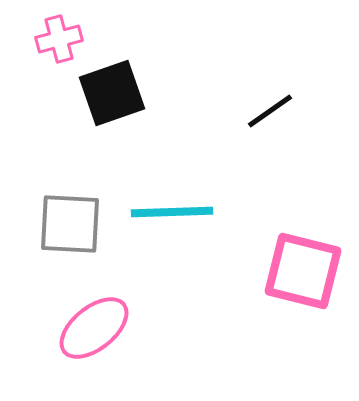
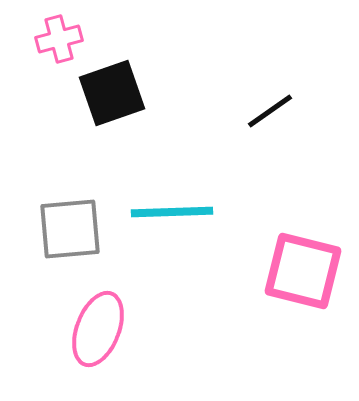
gray square: moved 5 px down; rotated 8 degrees counterclockwise
pink ellipse: moved 4 px right, 1 px down; rotated 30 degrees counterclockwise
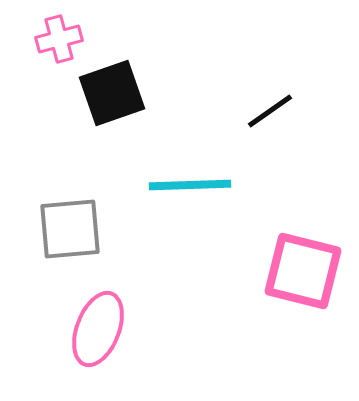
cyan line: moved 18 px right, 27 px up
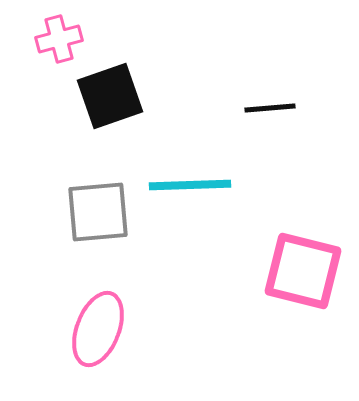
black square: moved 2 px left, 3 px down
black line: moved 3 px up; rotated 30 degrees clockwise
gray square: moved 28 px right, 17 px up
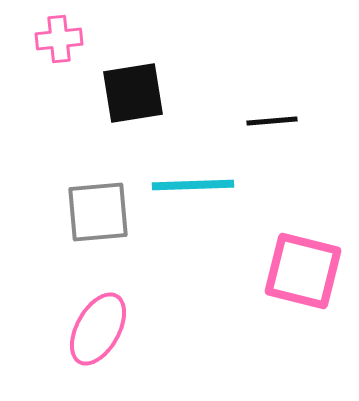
pink cross: rotated 9 degrees clockwise
black square: moved 23 px right, 3 px up; rotated 10 degrees clockwise
black line: moved 2 px right, 13 px down
cyan line: moved 3 px right
pink ellipse: rotated 8 degrees clockwise
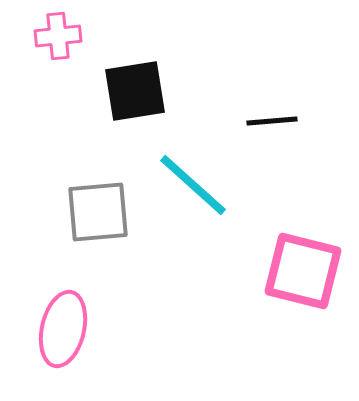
pink cross: moved 1 px left, 3 px up
black square: moved 2 px right, 2 px up
cyan line: rotated 44 degrees clockwise
pink ellipse: moved 35 px left; rotated 16 degrees counterclockwise
